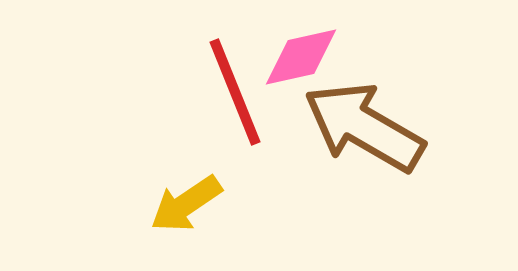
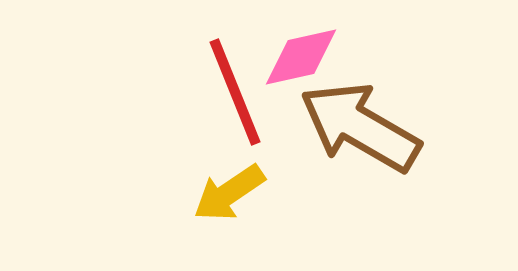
brown arrow: moved 4 px left
yellow arrow: moved 43 px right, 11 px up
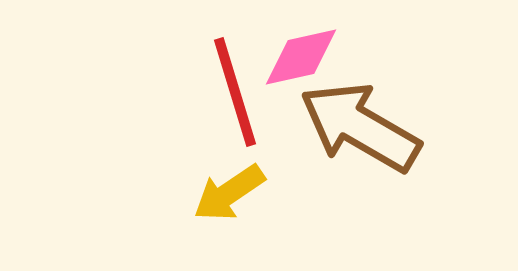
red line: rotated 5 degrees clockwise
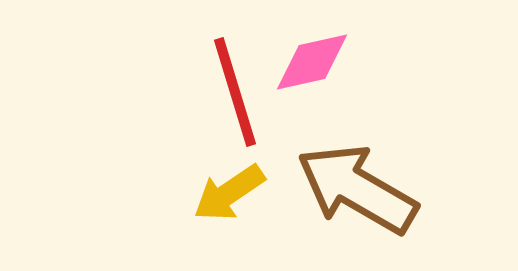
pink diamond: moved 11 px right, 5 px down
brown arrow: moved 3 px left, 62 px down
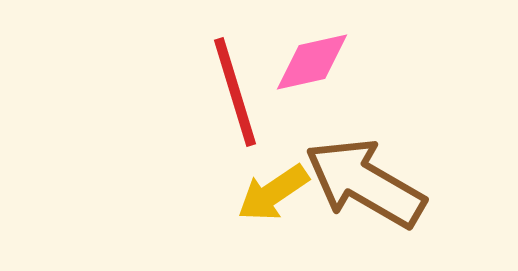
brown arrow: moved 8 px right, 6 px up
yellow arrow: moved 44 px right
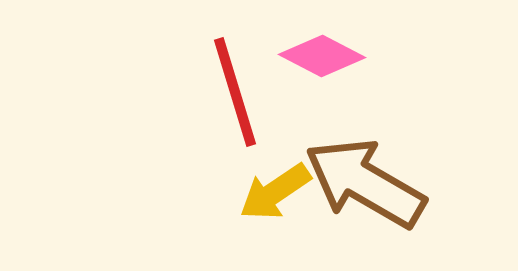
pink diamond: moved 10 px right, 6 px up; rotated 40 degrees clockwise
yellow arrow: moved 2 px right, 1 px up
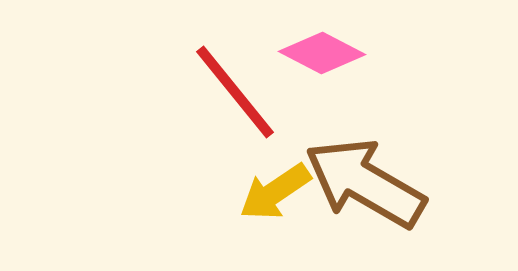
pink diamond: moved 3 px up
red line: rotated 22 degrees counterclockwise
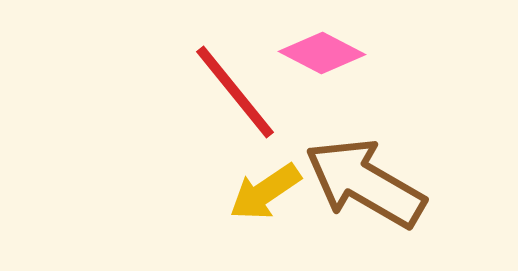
yellow arrow: moved 10 px left
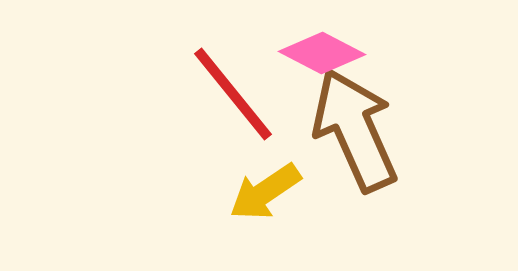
red line: moved 2 px left, 2 px down
brown arrow: moved 10 px left, 53 px up; rotated 36 degrees clockwise
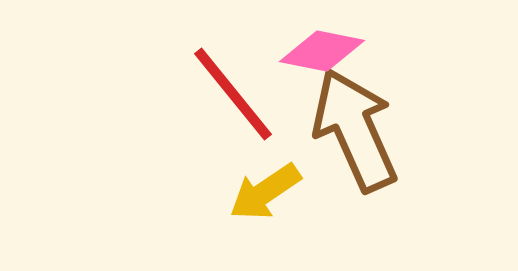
pink diamond: moved 2 px up; rotated 16 degrees counterclockwise
